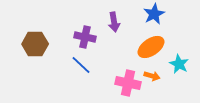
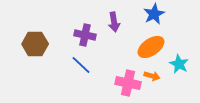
purple cross: moved 2 px up
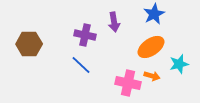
brown hexagon: moved 6 px left
cyan star: rotated 30 degrees clockwise
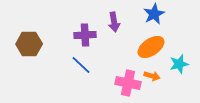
purple cross: rotated 15 degrees counterclockwise
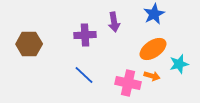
orange ellipse: moved 2 px right, 2 px down
blue line: moved 3 px right, 10 px down
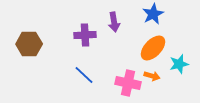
blue star: moved 1 px left
orange ellipse: moved 1 px up; rotated 12 degrees counterclockwise
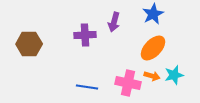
purple arrow: rotated 24 degrees clockwise
cyan star: moved 5 px left, 11 px down
blue line: moved 3 px right, 12 px down; rotated 35 degrees counterclockwise
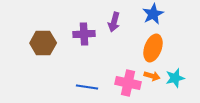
purple cross: moved 1 px left, 1 px up
brown hexagon: moved 14 px right, 1 px up
orange ellipse: rotated 24 degrees counterclockwise
cyan star: moved 1 px right, 3 px down
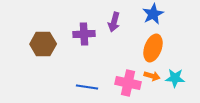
brown hexagon: moved 1 px down
cyan star: rotated 18 degrees clockwise
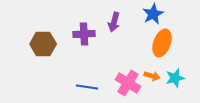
orange ellipse: moved 9 px right, 5 px up
cyan star: rotated 18 degrees counterclockwise
pink cross: rotated 20 degrees clockwise
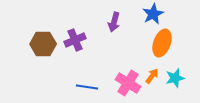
purple cross: moved 9 px left, 6 px down; rotated 20 degrees counterclockwise
orange arrow: rotated 70 degrees counterclockwise
